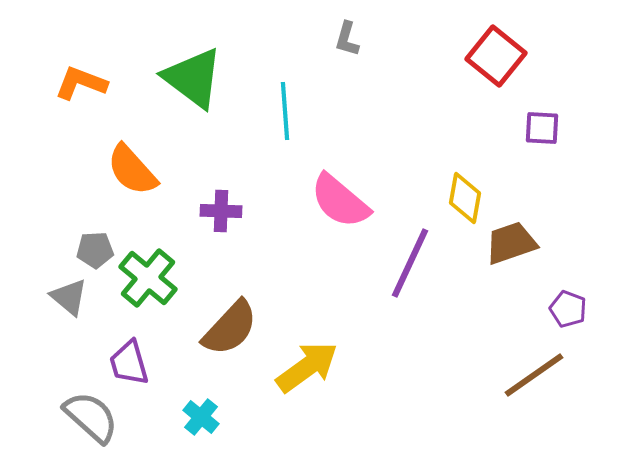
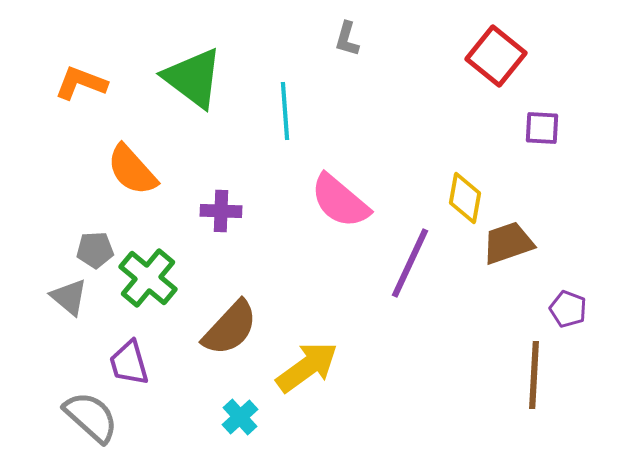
brown trapezoid: moved 3 px left
brown line: rotated 52 degrees counterclockwise
cyan cross: moved 39 px right; rotated 9 degrees clockwise
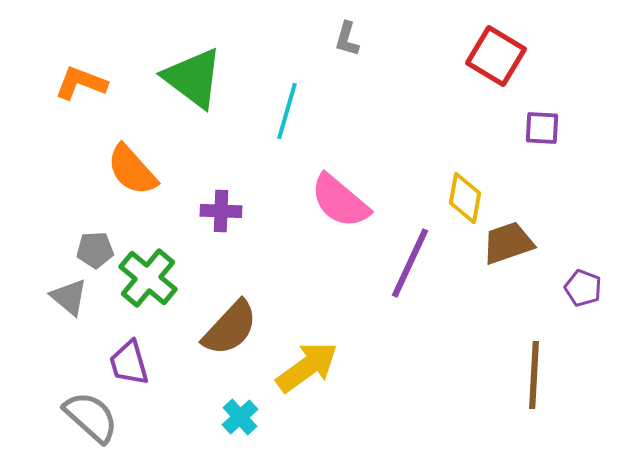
red square: rotated 8 degrees counterclockwise
cyan line: moved 2 px right; rotated 20 degrees clockwise
purple pentagon: moved 15 px right, 21 px up
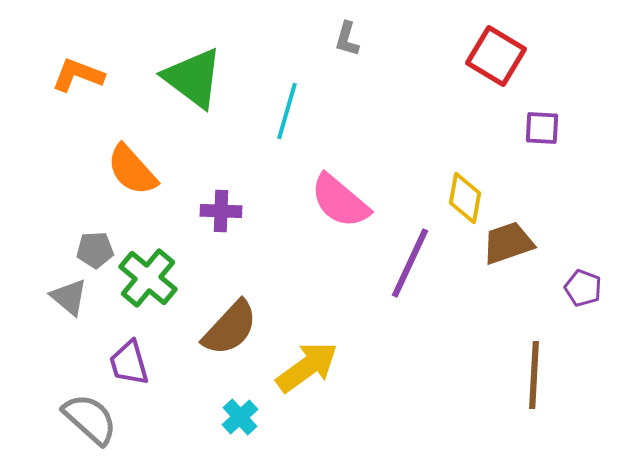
orange L-shape: moved 3 px left, 8 px up
gray semicircle: moved 1 px left, 2 px down
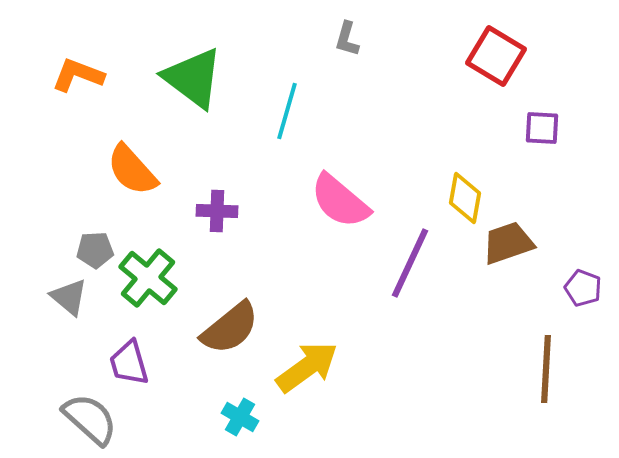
purple cross: moved 4 px left
brown semicircle: rotated 8 degrees clockwise
brown line: moved 12 px right, 6 px up
cyan cross: rotated 18 degrees counterclockwise
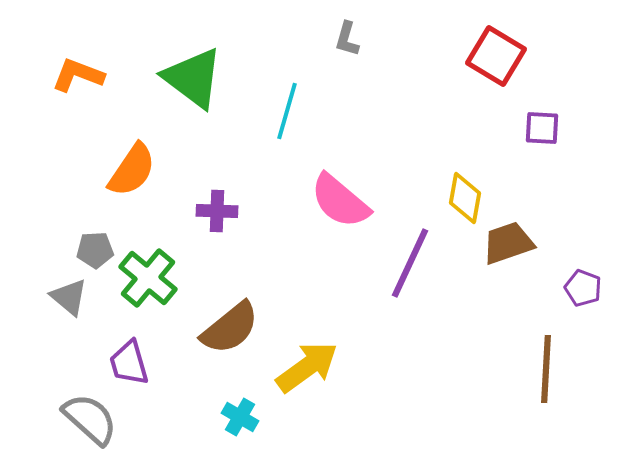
orange semicircle: rotated 104 degrees counterclockwise
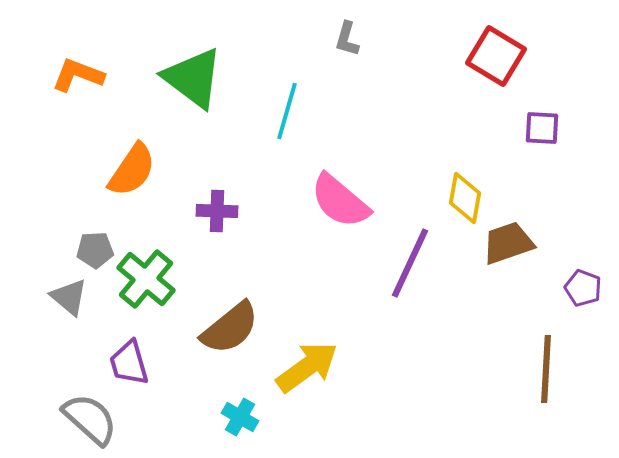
green cross: moved 2 px left, 1 px down
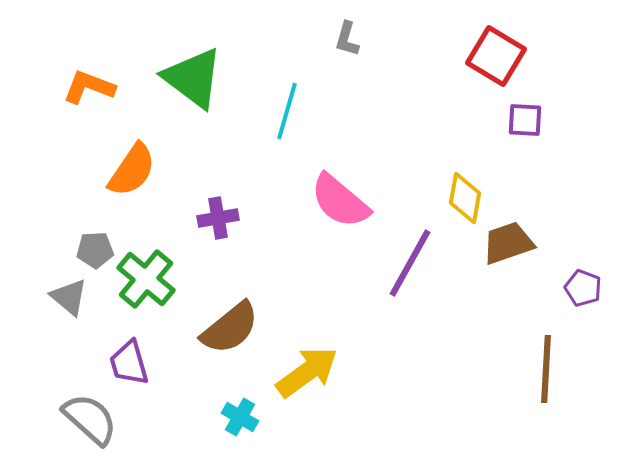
orange L-shape: moved 11 px right, 12 px down
purple square: moved 17 px left, 8 px up
purple cross: moved 1 px right, 7 px down; rotated 12 degrees counterclockwise
purple line: rotated 4 degrees clockwise
yellow arrow: moved 5 px down
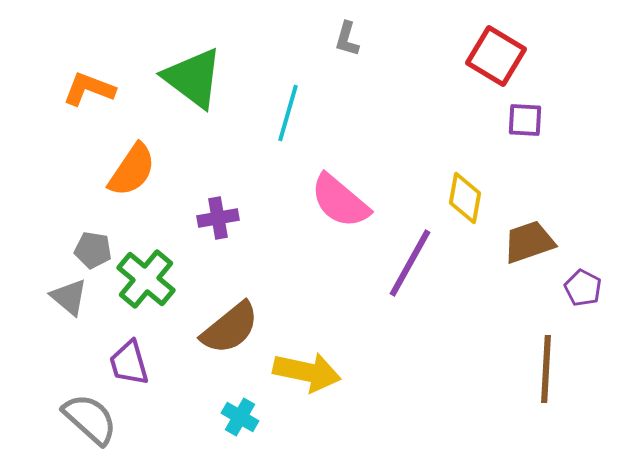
orange L-shape: moved 2 px down
cyan line: moved 1 px right, 2 px down
brown trapezoid: moved 21 px right, 1 px up
gray pentagon: moved 2 px left; rotated 12 degrees clockwise
purple pentagon: rotated 6 degrees clockwise
yellow arrow: rotated 48 degrees clockwise
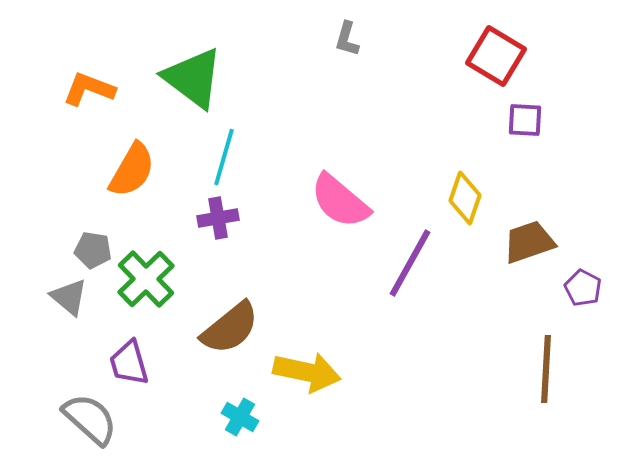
cyan line: moved 64 px left, 44 px down
orange semicircle: rotated 4 degrees counterclockwise
yellow diamond: rotated 9 degrees clockwise
green cross: rotated 6 degrees clockwise
